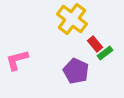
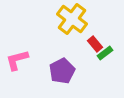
purple pentagon: moved 14 px left; rotated 20 degrees clockwise
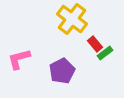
pink L-shape: moved 2 px right, 1 px up
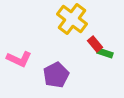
green rectangle: rotated 56 degrees clockwise
pink L-shape: rotated 140 degrees counterclockwise
purple pentagon: moved 6 px left, 4 px down
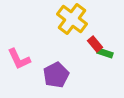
pink L-shape: rotated 40 degrees clockwise
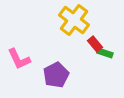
yellow cross: moved 2 px right, 1 px down
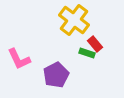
green rectangle: moved 18 px left
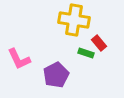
yellow cross: rotated 28 degrees counterclockwise
red rectangle: moved 4 px right, 1 px up
green rectangle: moved 1 px left
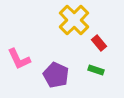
yellow cross: rotated 36 degrees clockwise
green rectangle: moved 10 px right, 17 px down
purple pentagon: rotated 20 degrees counterclockwise
